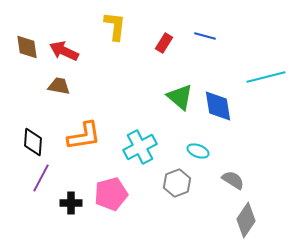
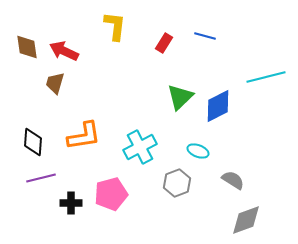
brown trapezoid: moved 4 px left, 3 px up; rotated 85 degrees counterclockwise
green triangle: rotated 36 degrees clockwise
blue diamond: rotated 72 degrees clockwise
purple line: rotated 48 degrees clockwise
gray diamond: rotated 36 degrees clockwise
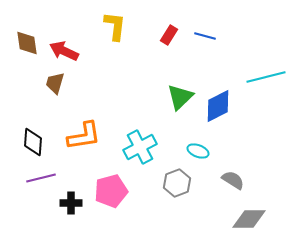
red rectangle: moved 5 px right, 8 px up
brown diamond: moved 4 px up
pink pentagon: moved 3 px up
gray diamond: moved 3 px right, 1 px up; rotated 20 degrees clockwise
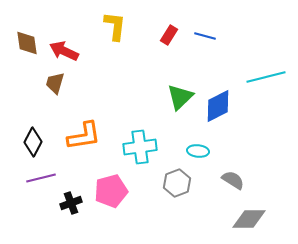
black diamond: rotated 24 degrees clockwise
cyan cross: rotated 20 degrees clockwise
cyan ellipse: rotated 15 degrees counterclockwise
black cross: rotated 20 degrees counterclockwise
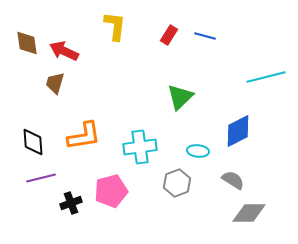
blue diamond: moved 20 px right, 25 px down
black diamond: rotated 32 degrees counterclockwise
gray diamond: moved 6 px up
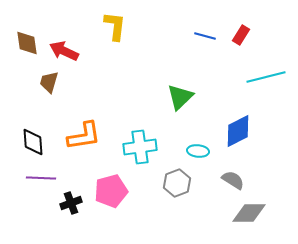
red rectangle: moved 72 px right
brown trapezoid: moved 6 px left, 1 px up
purple line: rotated 16 degrees clockwise
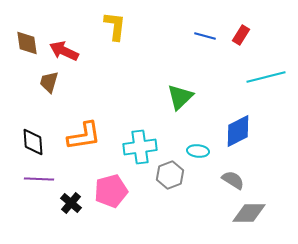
purple line: moved 2 px left, 1 px down
gray hexagon: moved 7 px left, 8 px up
black cross: rotated 30 degrees counterclockwise
